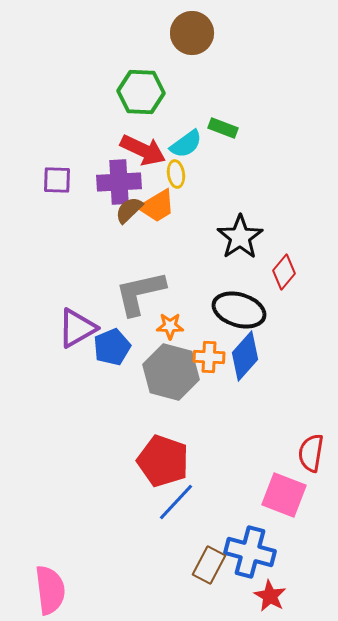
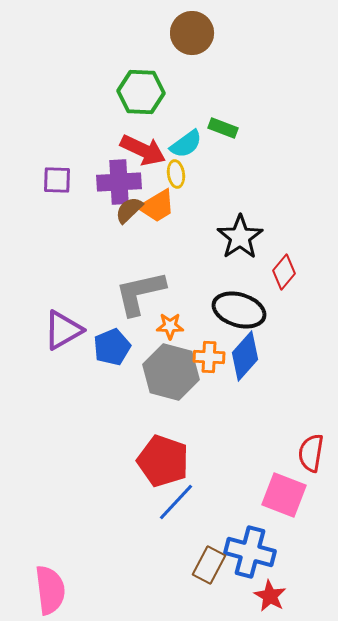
purple triangle: moved 14 px left, 2 px down
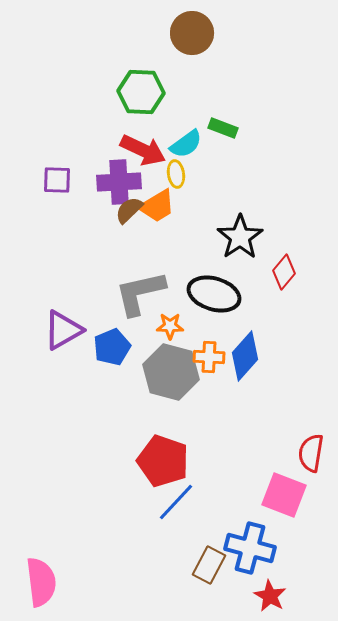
black ellipse: moved 25 px left, 16 px up
blue cross: moved 4 px up
pink semicircle: moved 9 px left, 8 px up
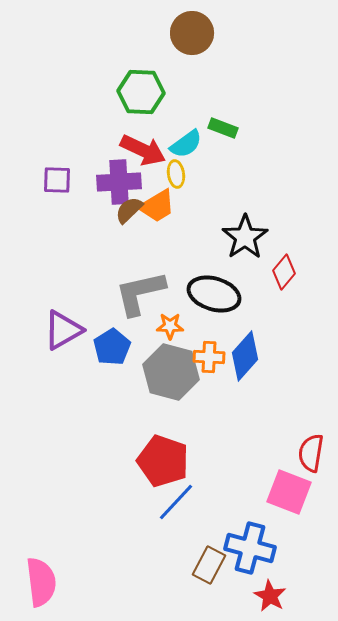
black star: moved 5 px right
blue pentagon: rotated 9 degrees counterclockwise
pink square: moved 5 px right, 3 px up
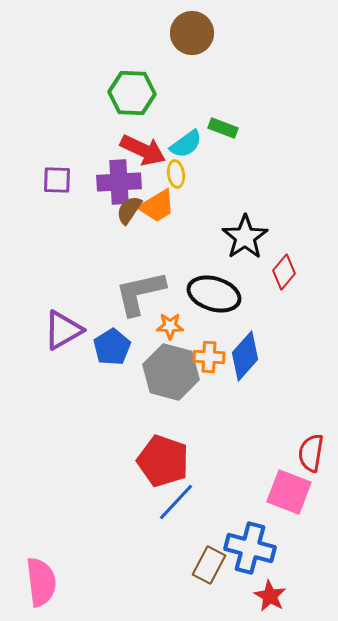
green hexagon: moved 9 px left, 1 px down
brown semicircle: rotated 12 degrees counterclockwise
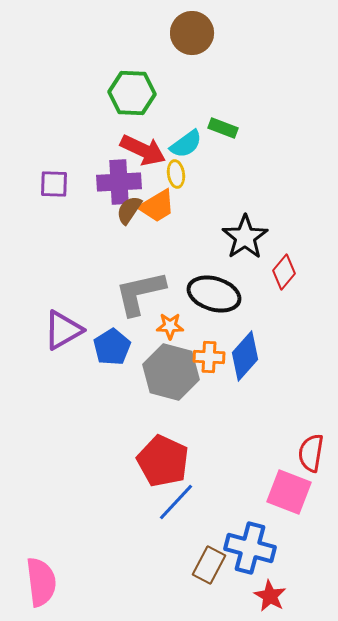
purple square: moved 3 px left, 4 px down
red pentagon: rotated 6 degrees clockwise
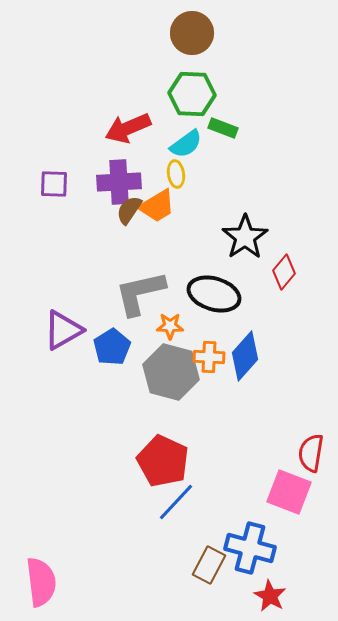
green hexagon: moved 60 px right, 1 px down
red arrow: moved 15 px left, 22 px up; rotated 132 degrees clockwise
